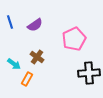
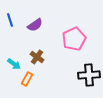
blue line: moved 2 px up
black cross: moved 2 px down
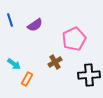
brown cross: moved 18 px right, 5 px down; rotated 24 degrees clockwise
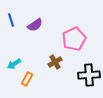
blue line: moved 1 px right
cyan arrow: rotated 112 degrees clockwise
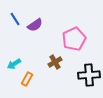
blue line: moved 4 px right, 1 px up; rotated 16 degrees counterclockwise
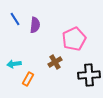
purple semicircle: rotated 49 degrees counterclockwise
cyan arrow: rotated 24 degrees clockwise
orange rectangle: moved 1 px right
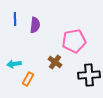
blue line: rotated 32 degrees clockwise
pink pentagon: moved 2 px down; rotated 15 degrees clockwise
brown cross: rotated 24 degrees counterclockwise
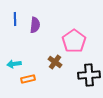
pink pentagon: rotated 25 degrees counterclockwise
orange rectangle: rotated 48 degrees clockwise
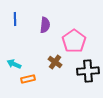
purple semicircle: moved 10 px right
cyan arrow: rotated 32 degrees clockwise
black cross: moved 1 px left, 4 px up
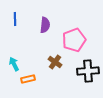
pink pentagon: moved 1 px up; rotated 15 degrees clockwise
cyan arrow: rotated 40 degrees clockwise
